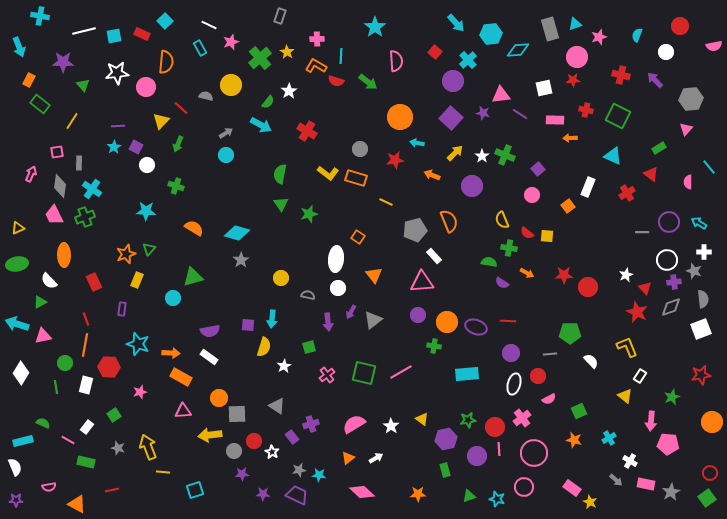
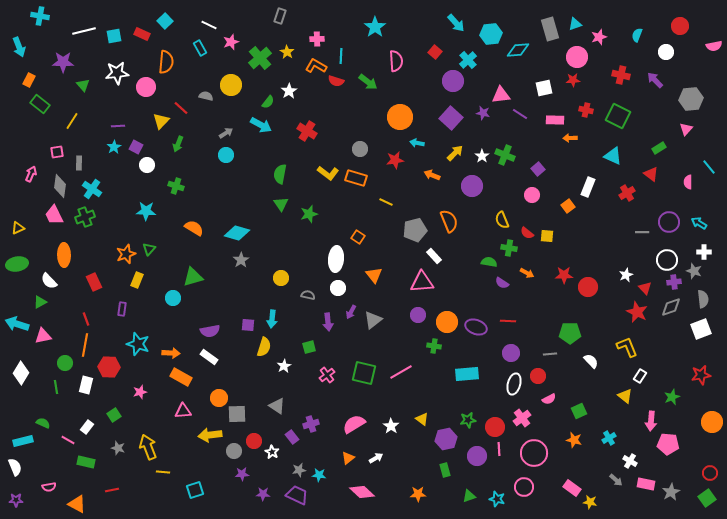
yellow star at (590, 502): rotated 16 degrees counterclockwise
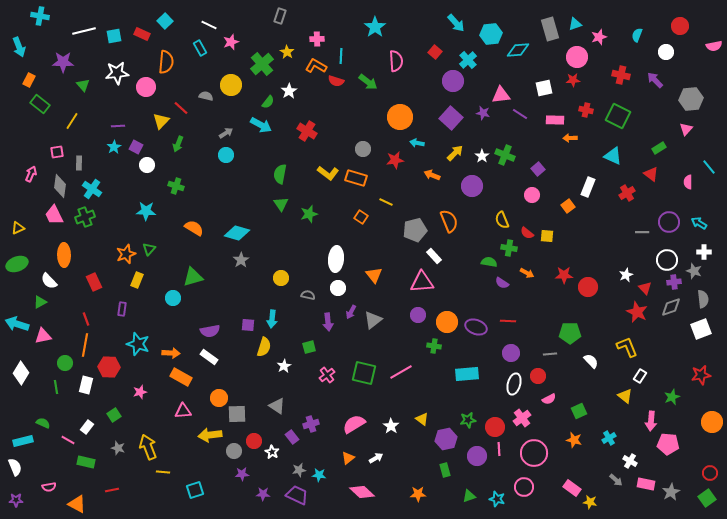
green cross at (260, 58): moved 2 px right, 6 px down
gray circle at (360, 149): moved 3 px right
orange square at (358, 237): moved 3 px right, 20 px up
green ellipse at (17, 264): rotated 10 degrees counterclockwise
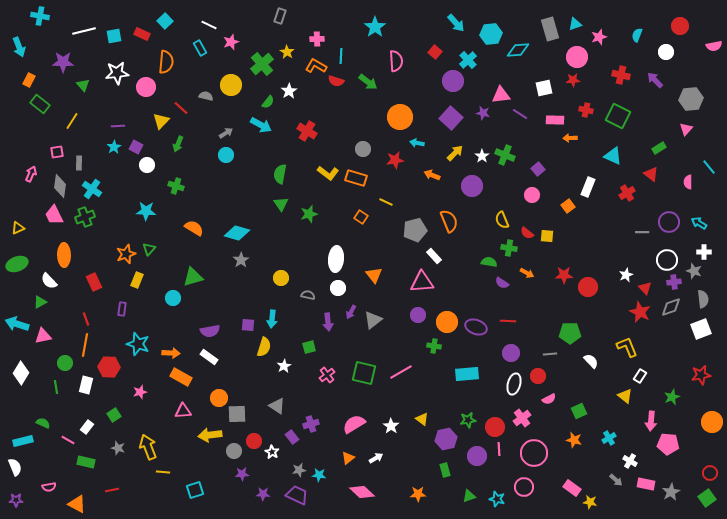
red star at (637, 312): moved 3 px right
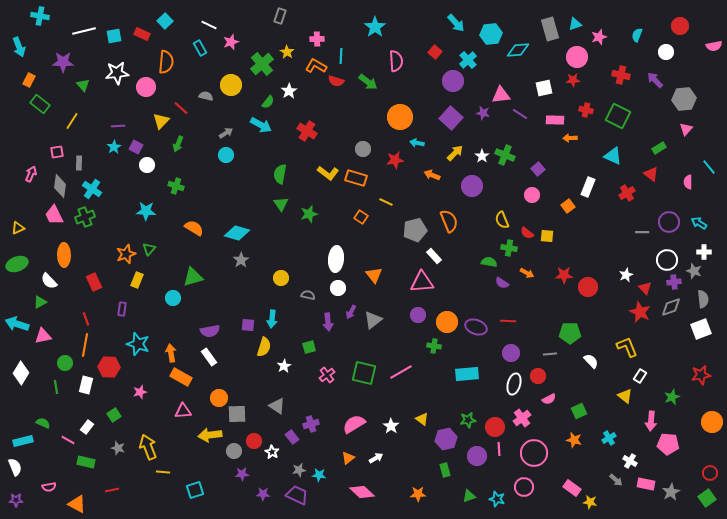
gray hexagon at (691, 99): moved 7 px left
orange arrow at (171, 353): rotated 102 degrees counterclockwise
white rectangle at (209, 357): rotated 18 degrees clockwise
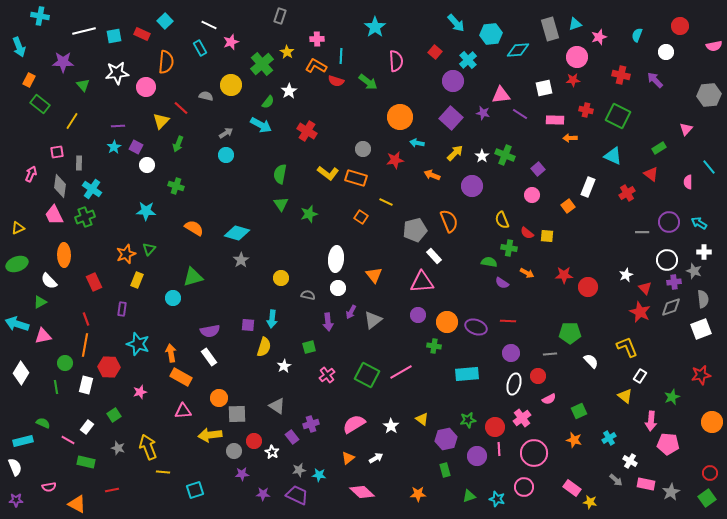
gray hexagon at (684, 99): moved 25 px right, 4 px up
green square at (364, 373): moved 3 px right, 2 px down; rotated 15 degrees clockwise
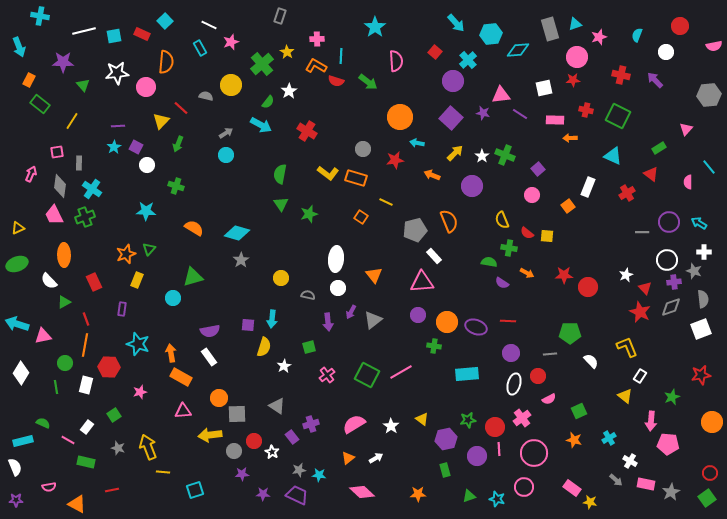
green triangle at (40, 302): moved 24 px right
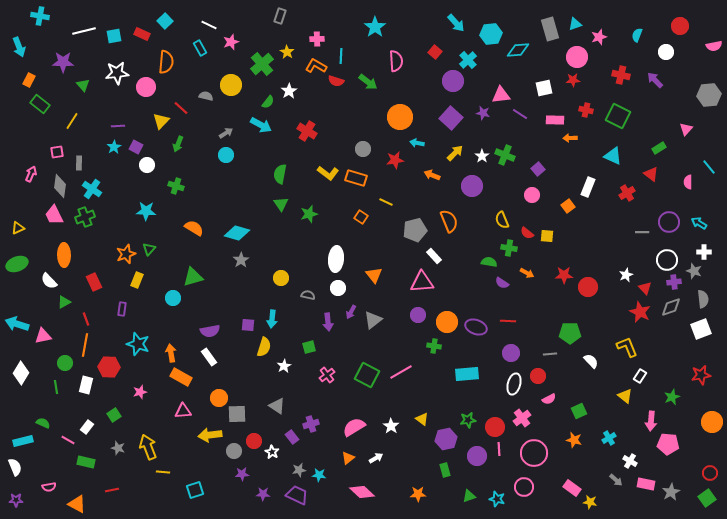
pink semicircle at (354, 424): moved 3 px down
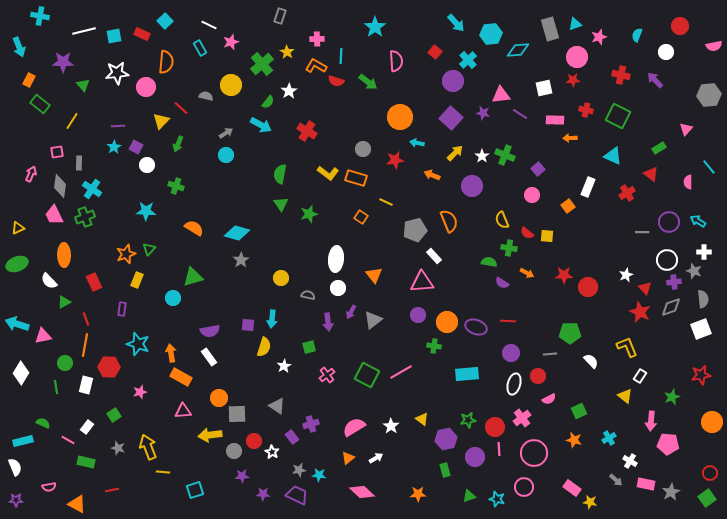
cyan arrow at (699, 223): moved 1 px left, 2 px up
purple circle at (477, 456): moved 2 px left, 1 px down
purple star at (242, 474): moved 2 px down
